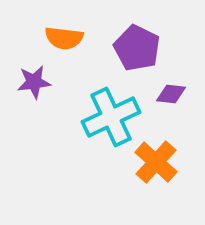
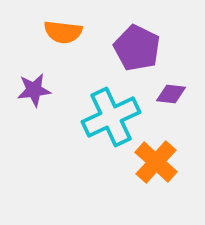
orange semicircle: moved 1 px left, 6 px up
purple star: moved 8 px down
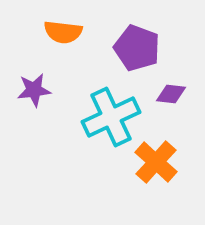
purple pentagon: rotated 6 degrees counterclockwise
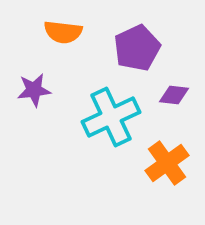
purple pentagon: rotated 27 degrees clockwise
purple diamond: moved 3 px right, 1 px down
orange cross: moved 11 px right, 1 px down; rotated 12 degrees clockwise
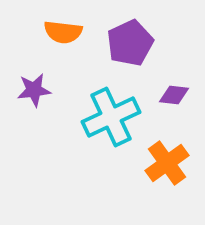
purple pentagon: moved 7 px left, 5 px up
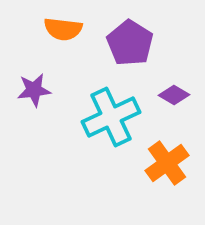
orange semicircle: moved 3 px up
purple pentagon: rotated 15 degrees counterclockwise
purple diamond: rotated 24 degrees clockwise
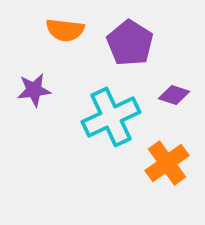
orange semicircle: moved 2 px right, 1 px down
purple diamond: rotated 12 degrees counterclockwise
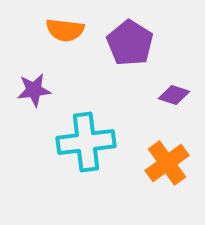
cyan cross: moved 25 px left, 25 px down; rotated 18 degrees clockwise
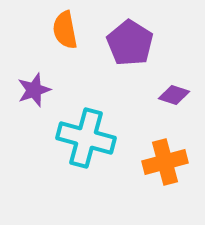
orange semicircle: rotated 72 degrees clockwise
purple star: rotated 12 degrees counterclockwise
cyan cross: moved 4 px up; rotated 22 degrees clockwise
orange cross: moved 2 px left, 1 px up; rotated 21 degrees clockwise
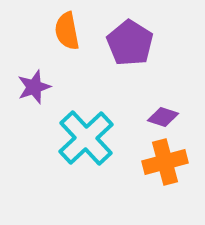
orange semicircle: moved 2 px right, 1 px down
purple star: moved 3 px up
purple diamond: moved 11 px left, 22 px down
cyan cross: rotated 32 degrees clockwise
